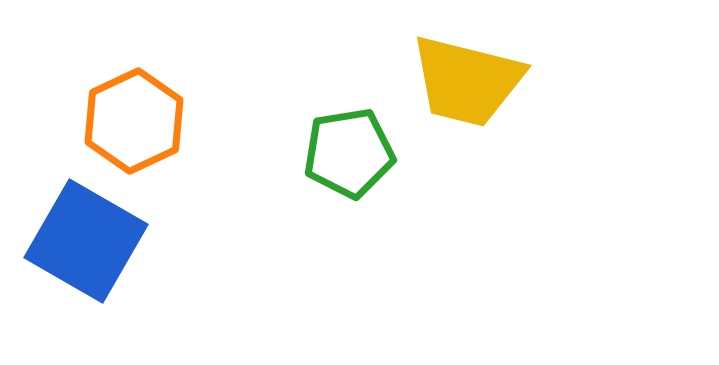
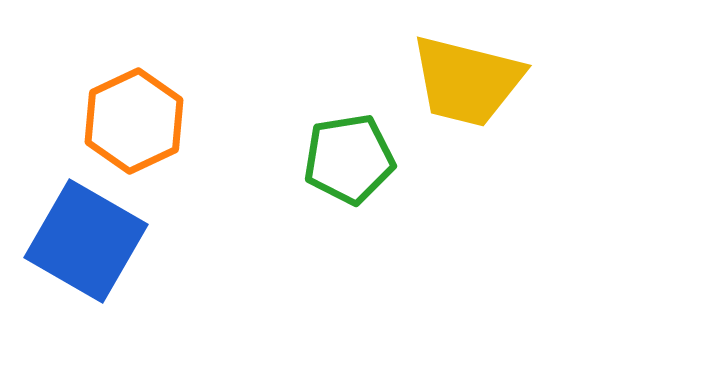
green pentagon: moved 6 px down
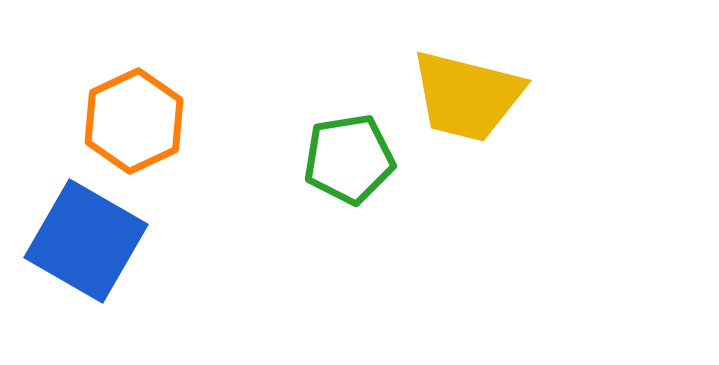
yellow trapezoid: moved 15 px down
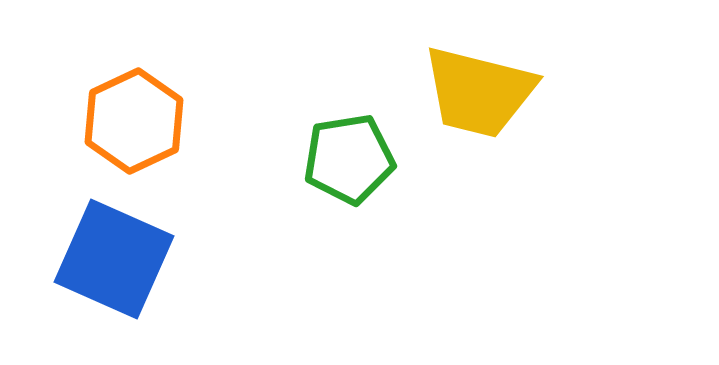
yellow trapezoid: moved 12 px right, 4 px up
blue square: moved 28 px right, 18 px down; rotated 6 degrees counterclockwise
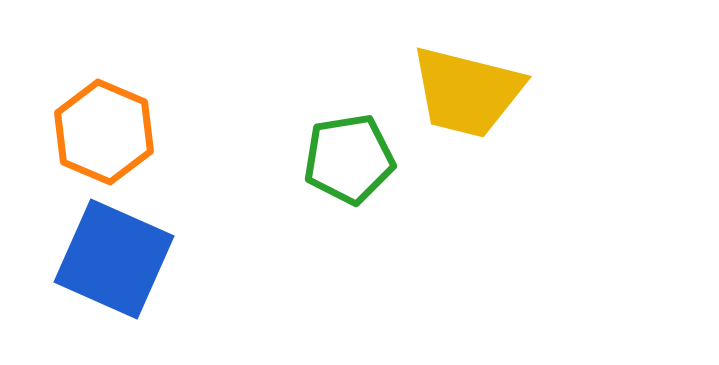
yellow trapezoid: moved 12 px left
orange hexagon: moved 30 px left, 11 px down; rotated 12 degrees counterclockwise
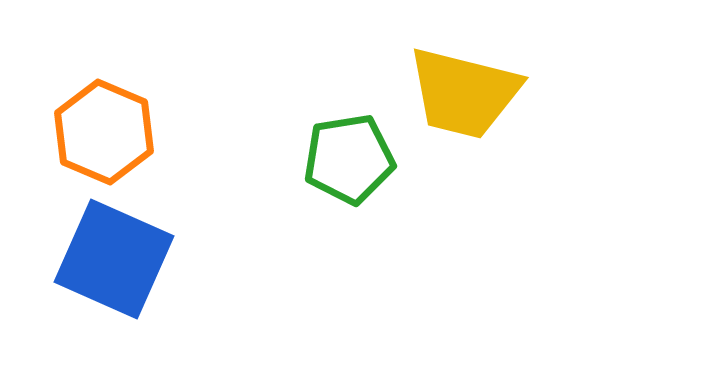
yellow trapezoid: moved 3 px left, 1 px down
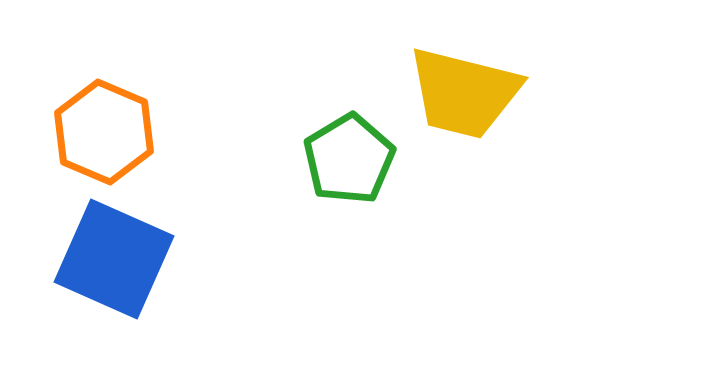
green pentagon: rotated 22 degrees counterclockwise
